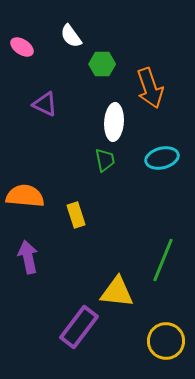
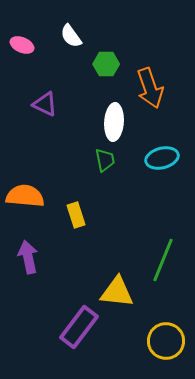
pink ellipse: moved 2 px up; rotated 10 degrees counterclockwise
green hexagon: moved 4 px right
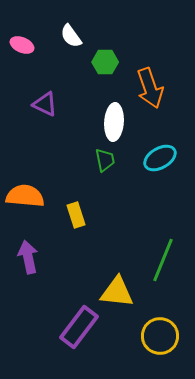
green hexagon: moved 1 px left, 2 px up
cyan ellipse: moved 2 px left; rotated 16 degrees counterclockwise
yellow circle: moved 6 px left, 5 px up
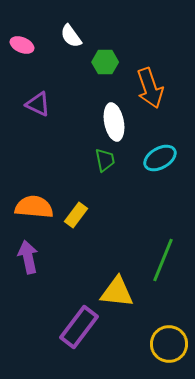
purple triangle: moved 7 px left
white ellipse: rotated 15 degrees counterclockwise
orange semicircle: moved 9 px right, 11 px down
yellow rectangle: rotated 55 degrees clockwise
yellow circle: moved 9 px right, 8 px down
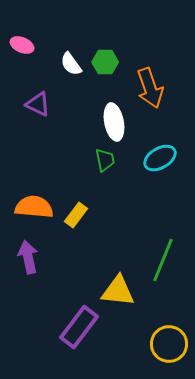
white semicircle: moved 28 px down
yellow triangle: moved 1 px right, 1 px up
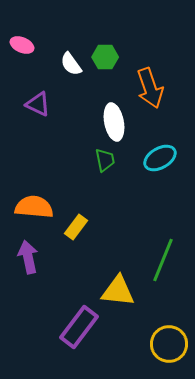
green hexagon: moved 5 px up
yellow rectangle: moved 12 px down
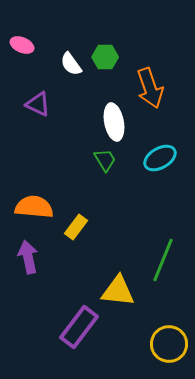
green trapezoid: rotated 20 degrees counterclockwise
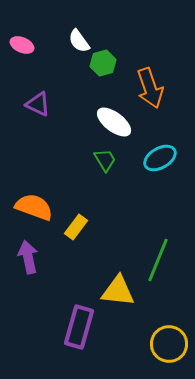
green hexagon: moved 2 px left, 6 px down; rotated 15 degrees counterclockwise
white semicircle: moved 8 px right, 23 px up
white ellipse: rotated 42 degrees counterclockwise
orange semicircle: rotated 15 degrees clockwise
green line: moved 5 px left
purple rectangle: rotated 21 degrees counterclockwise
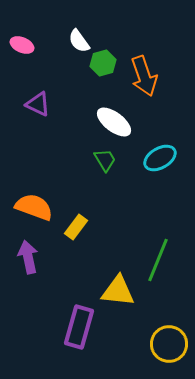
orange arrow: moved 6 px left, 12 px up
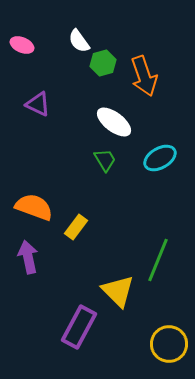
yellow triangle: rotated 39 degrees clockwise
purple rectangle: rotated 12 degrees clockwise
